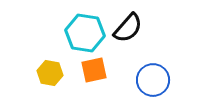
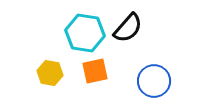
orange square: moved 1 px right, 1 px down
blue circle: moved 1 px right, 1 px down
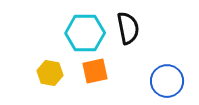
black semicircle: rotated 52 degrees counterclockwise
cyan hexagon: rotated 9 degrees counterclockwise
blue circle: moved 13 px right
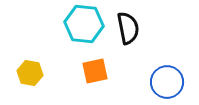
cyan hexagon: moved 1 px left, 9 px up; rotated 6 degrees clockwise
yellow hexagon: moved 20 px left
blue circle: moved 1 px down
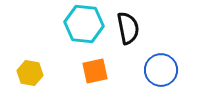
blue circle: moved 6 px left, 12 px up
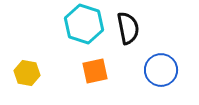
cyan hexagon: rotated 12 degrees clockwise
yellow hexagon: moved 3 px left
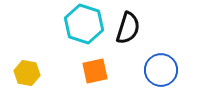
black semicircle: rotated 28 degrees clockwise
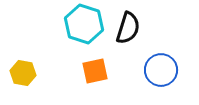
yellow hexagon: moved 4 px left
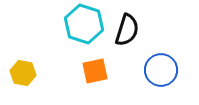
black semicircle: moved 1 px left, 2 px down
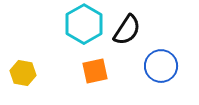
cyan hexagon: rotated 12 degrees clockwise
black semicircle: rotated 16 degrees clockwise
blue circle: moved 4 px up
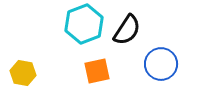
cyan hexagon: rotated 9 degrees clockwise
blue circle: moved 2 px up
orange square: moved 2 px right
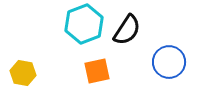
blue circle: moved 8 px right, 2 px up
